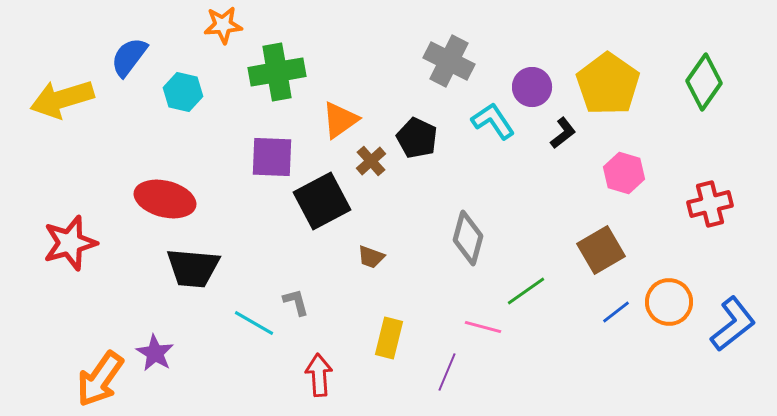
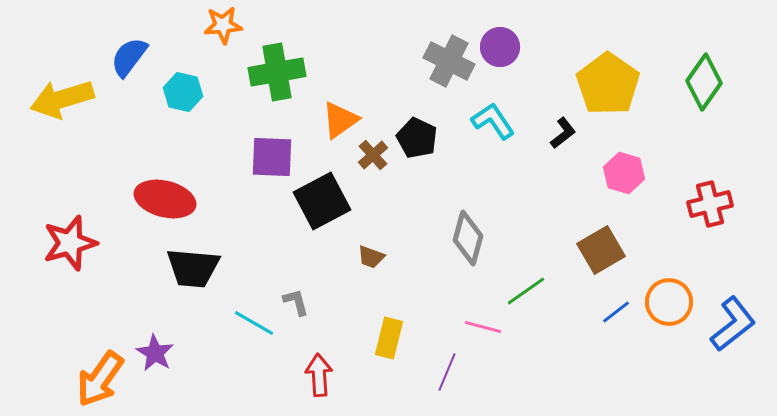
purple circle: moved 32 px left, 40 px up
brown cross: moved 2 px right, 6 px up
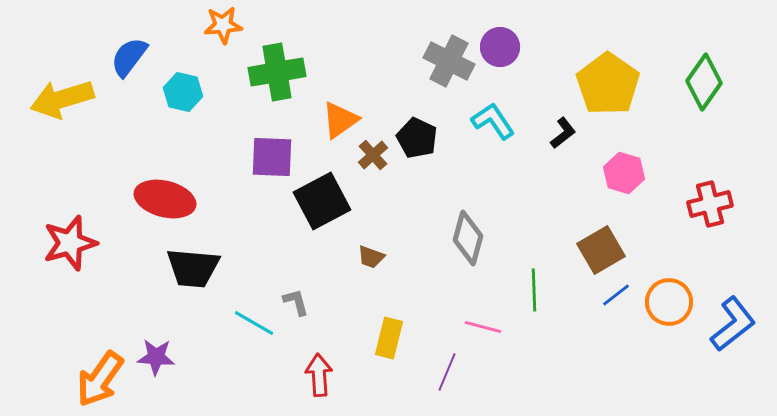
green line: moved 8 px right, 1 px up; rotated 57 degrees counterclockwise
blue line: moved 17 px up
purple star: moved 1 px right, 4 px down; rotated 27 degrees counterclockwise
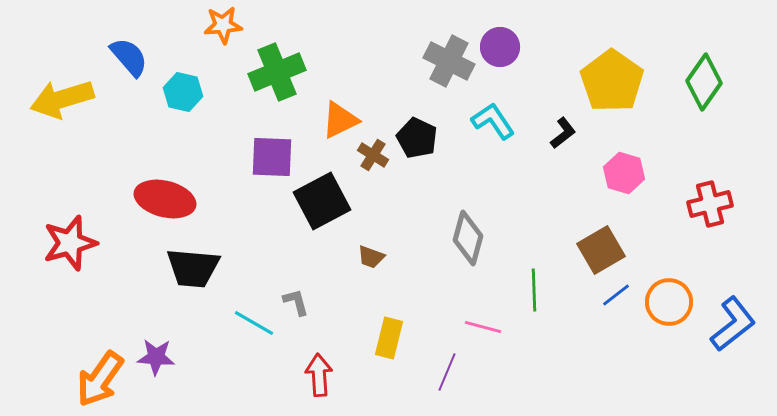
blue semicircle: rotated 102 degrees clockwise
green cross: rotated 12 degrees counterclockwise
yellow pentagon: moved 4 px right, 3 px up
orange triangle: rotated 9 degrees clockwise
brown cross: rotated 16 degrees counterclockwise
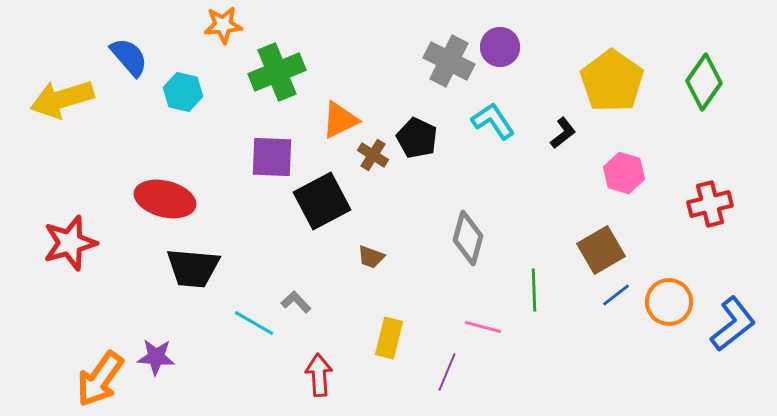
gray L-shape: rotated 28 degrees counterclockwise
